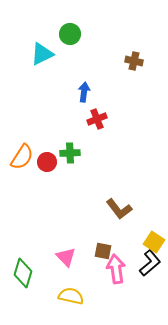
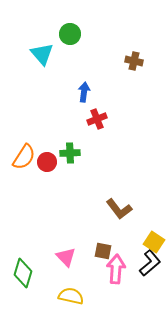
cyan triangle: rotated 45 degrees counterclockwise
orange semicircle: moved 2 px right
pink arrow: rotated 12 degrees clockwise
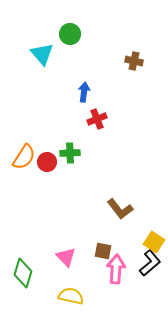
brown L-shape: moved 1 px right
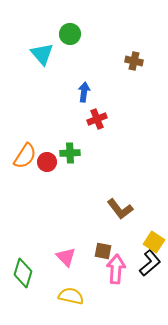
orange semicircle: moved 1 px right, 1 px up
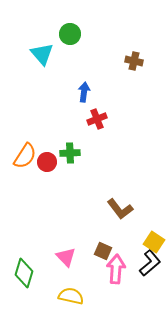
brown square: rotated 12 degrees clockwise
green diamond: moved 1 px right
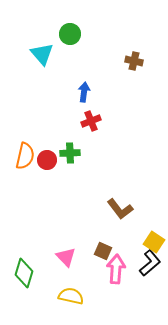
red cross: moved 6 px left, 2 px down
orange semicircle: rotated 20 degrees counterclockwise
red circle: moved 2 px up
